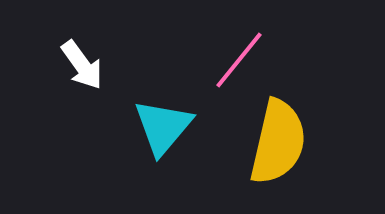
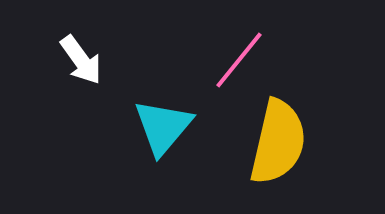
white arrow: moved 1 px left, 5 px up
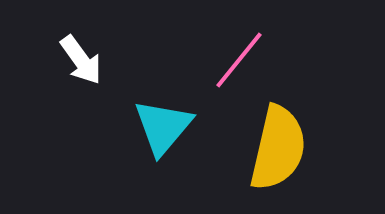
yellow semicircle: moved 6 px down
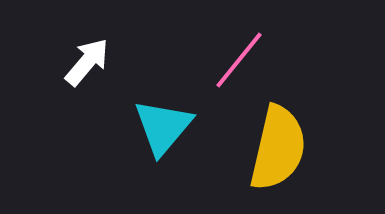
white arrow: moved 6 px right, 2 px down; rotated 104 degrees counterclockwise
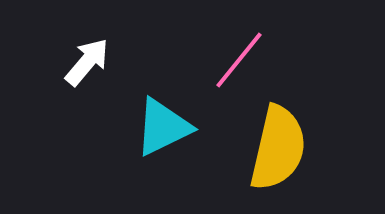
cyan triangle: rotated 24 degrees clockwise
